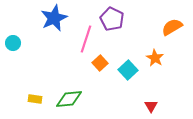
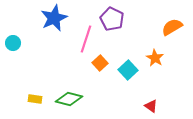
green diamond: rotated 20 degrees clockwise
red triangle: rotated 24 degrees counterclockwise
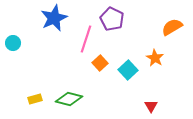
yellow rectangle: rotated 24 degrees counterclockwise
red triangle: rotated 24 degrees clockwise
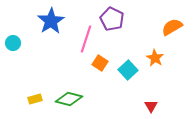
blue star: moved 3 px left, 3 px down; rotated 8 degrees counterclockwise
orange square: rotated 14 degrees counterclockwise
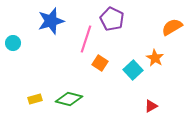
blue star: rotated 16 degrees clockwise
cyan square: moved 5 px right
red triangle: rotated 32 degrees clockwise
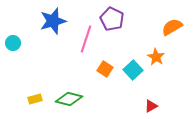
blue star: moved 2 px right
orange star: moved 1 px right, 1 px up
orange square: moved 5 px right, 6 px down
